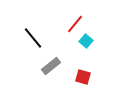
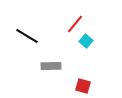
black line: moved 6 px left, 2 px up; rotated 20 degrees counterclockwise
gray rectangle: rotated 36 degrees clockwise
red square: moved 9 px down
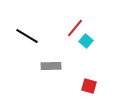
red line: moved 4 px down
red square: moved 6 px right
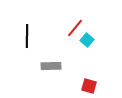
black line: rotated 60 degrees clockwise
cyan square: moved 1 px right, 1 px up
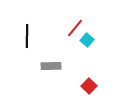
red square: rotated 28 degrees clockwise
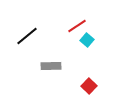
red line: moved 2 px right, 2 px up; rotated 18 degrees clockwise
black line: rotated 50 degrees clockwise
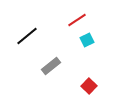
red line: moved 6 px up
cyan square: rotated 24 degrees clockwise
gray rectangle: rotated 36 degrees counterclockwise
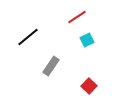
red line: moved 3 px up
black line: moved 1 px right, 1 px down
gray rectangle: rotated 18 degrees counterclockwise
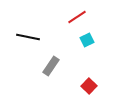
black line: rotated 50 degrees clockwise
